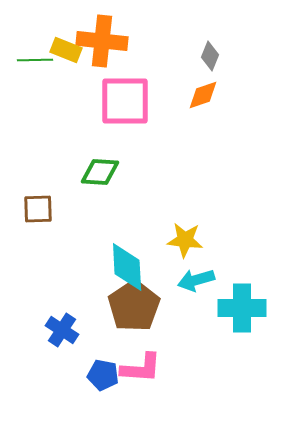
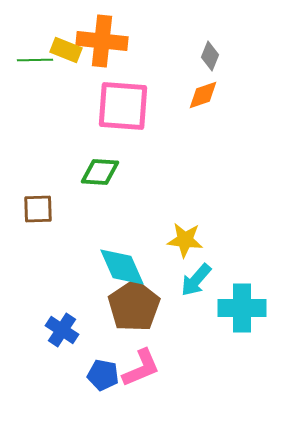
pink square: moved 2 px left, 5 px down; rotated 4 degrees clockwise
cyan diamond: moved 5 px left; rotated 21 degrees counterclockwise
cyan arrow: rotated 33 degrees counterclockwise
pink L-shape: rotated 27 degrees counterclockwise
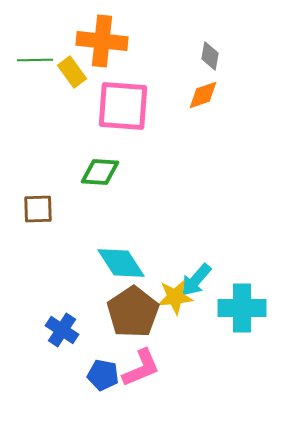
yellow rectangle: moved 6 px right, 22 px down; rotated 32 degrees clockwise
gray diamond: rotated 12 degrees counterclockwise
yellow star: moved 10 px left, 57 px down; rotated 12 degrees counterclockwise
cyan diamond: moved 1 px left, 4 px up; rotated 9 degrees counterclockwise
brown pentagon: moved 1 px left, 6 px down
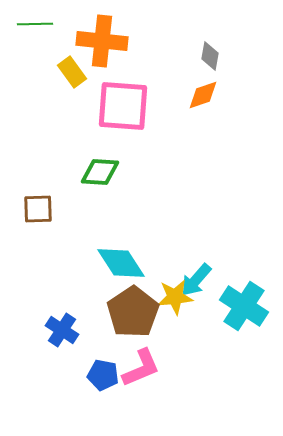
green line: moved 36 px up
cyan cross: moved 2 px right, 2 px up; rotated 33 degrees clockwise
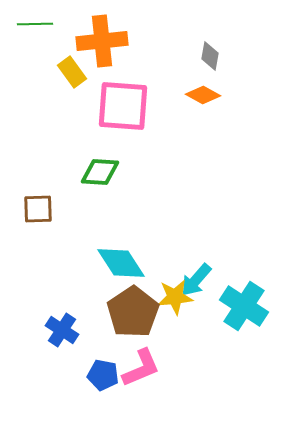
orange cross: rotated 12 degrees counterclockwise
orange diamond: rotated 48 degrees clockwise
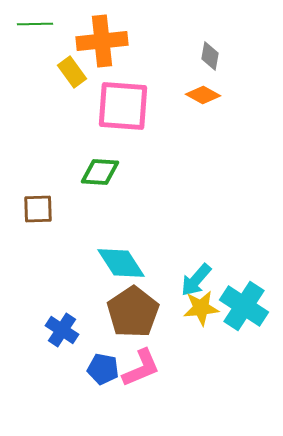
yellow star: moved 26 px right, 11 px down
blue pentagon: moved 6 px up
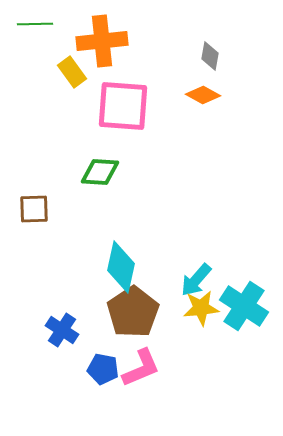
brown square: moved 4 px left
cyan diamond: moved 4 px down; rotated 45 degrees clockwise
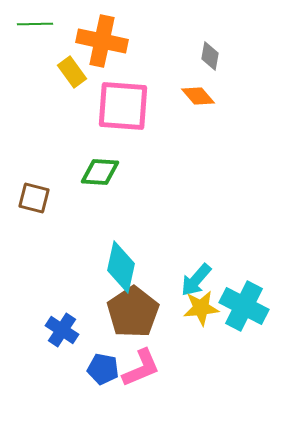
orange cross: rotated 18 degrees clockwise
orange diamond: moved 5 px left, 1 px down; rotated 20 degrees clockwise
brown square: moved 11 px up; rotated 16 degrees clockwise
cyan cross: rotated 6 degrees counterclockwise
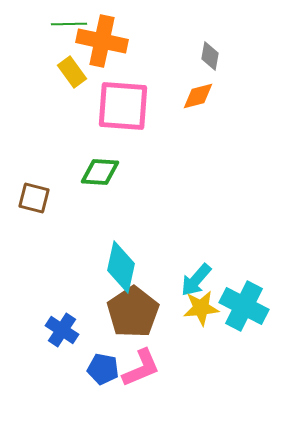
green line: moved 34 px right
orange diamond: rotated 64 degrees counterclockwise
